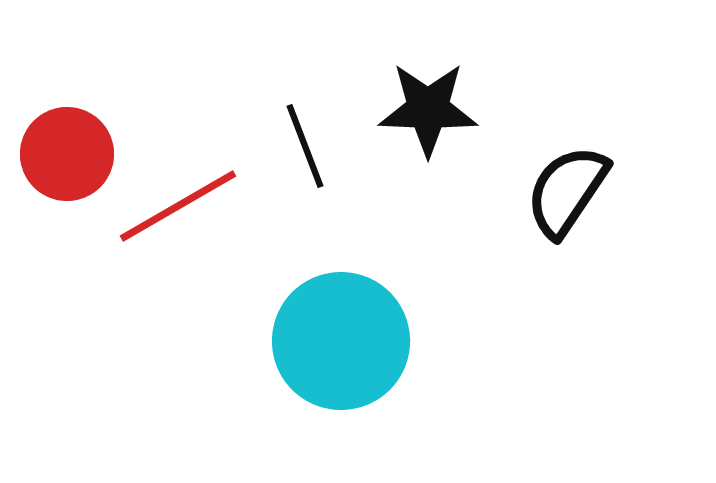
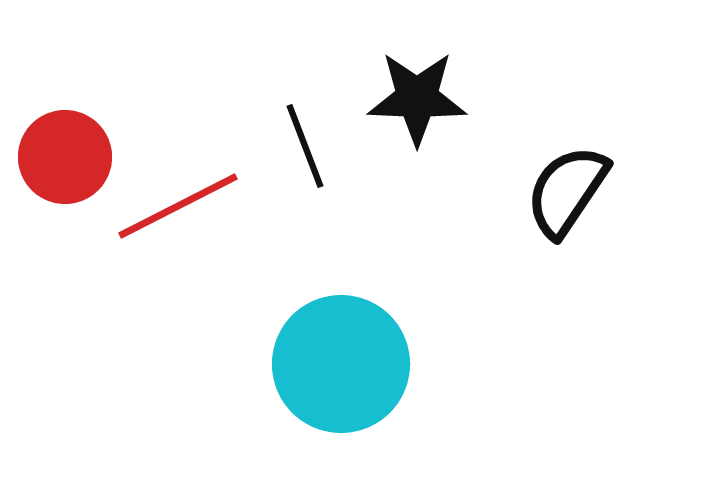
black star: moved 11 px left, 11 px up
red circle: moved 2 px left, 3 px down
red line: rotated 3 degrees clockwise
cyan circle: moved 23 px down
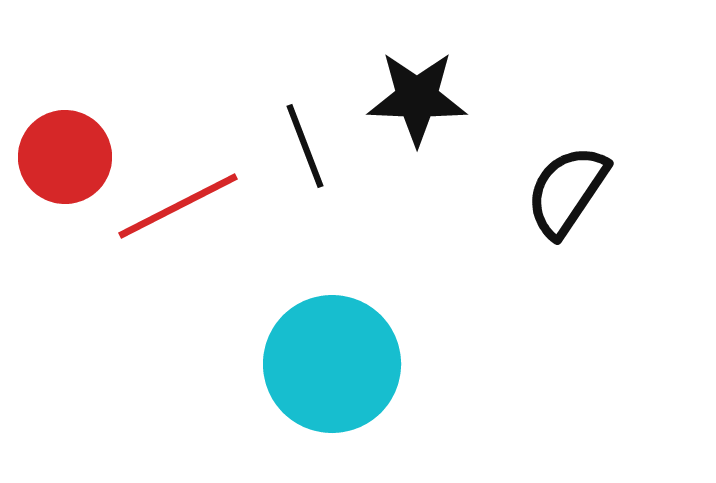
cyan circle: moved 9 px left
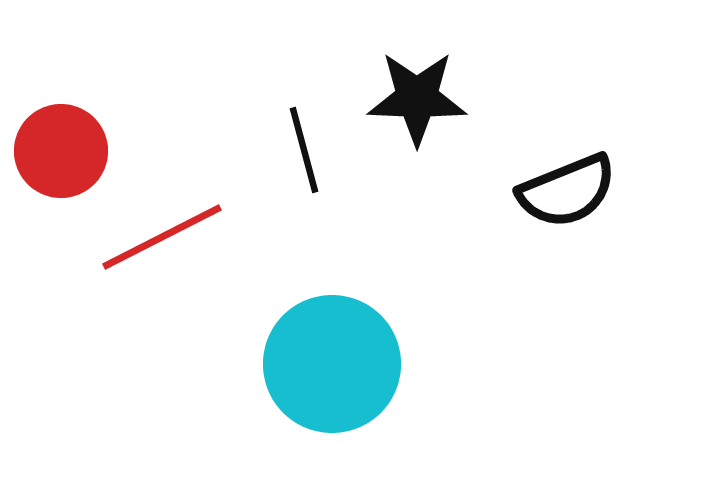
black line: moved 1 px left, 4 px down; rotated 6 degrees clockwise
red circle: moved 4 px left, 6 px up
black semicircle: rotated 146 degrees counterclockwise
red line: moved 16 px left, 31 px down
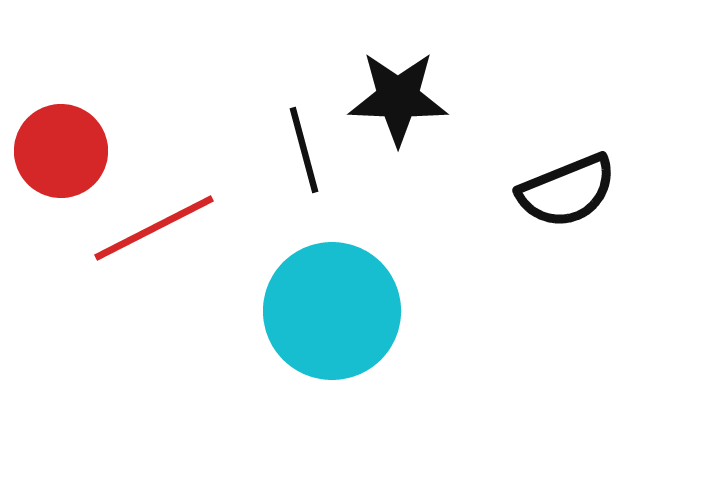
black star: moved 19 px left
red line: moved 8 px left, 9 px up
cyan circle: moved 53 px up
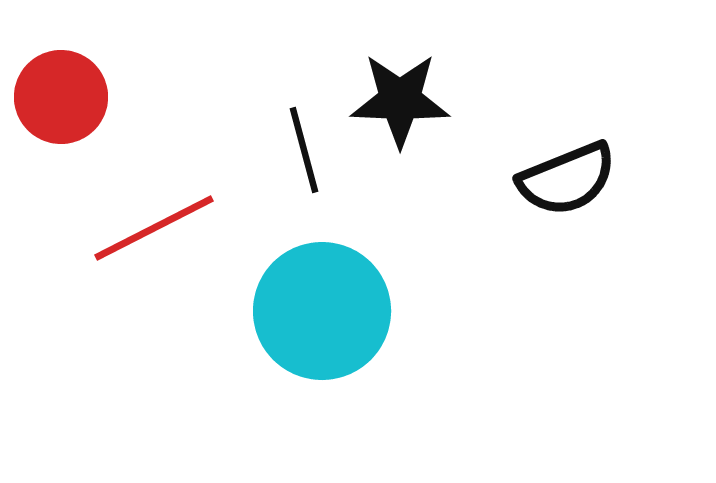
black star: moved 2 px right, 2 px down
red circle: moved 54 px up
black semicircle: moved 12 px up
cyan circle: moved 10 px left
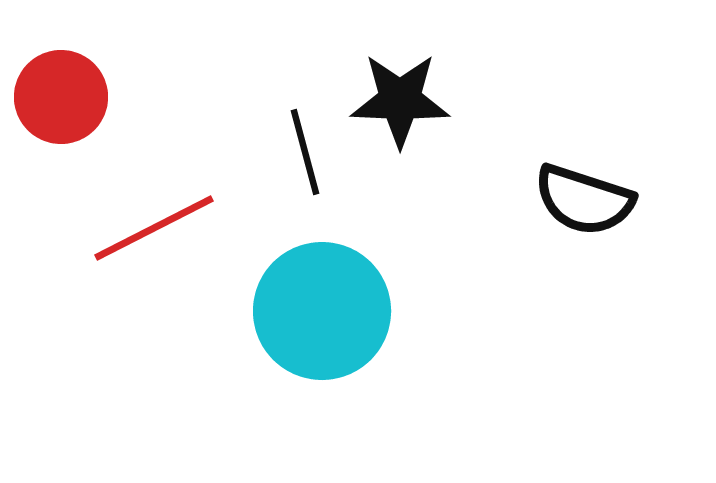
black line: moved 1 px right, 2 px down
black semicircle: moved 17 px right, 21 px down; rotated 40 degrees clockwise
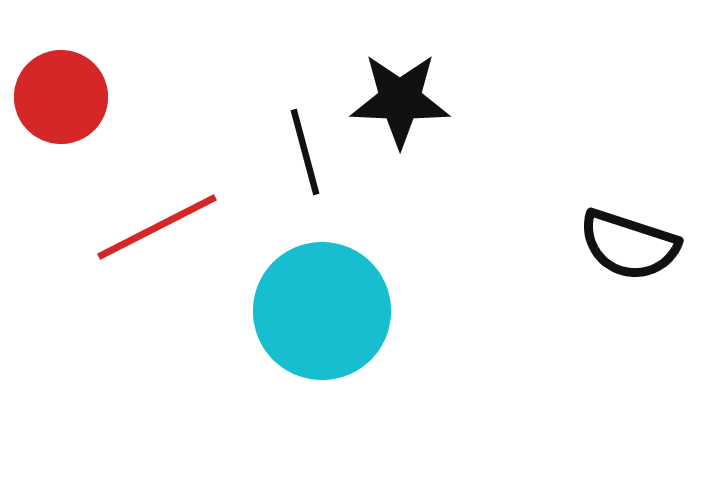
black semicircle: moved 45 px right, 45 px down
red line: moved 3 px right, 1 px up
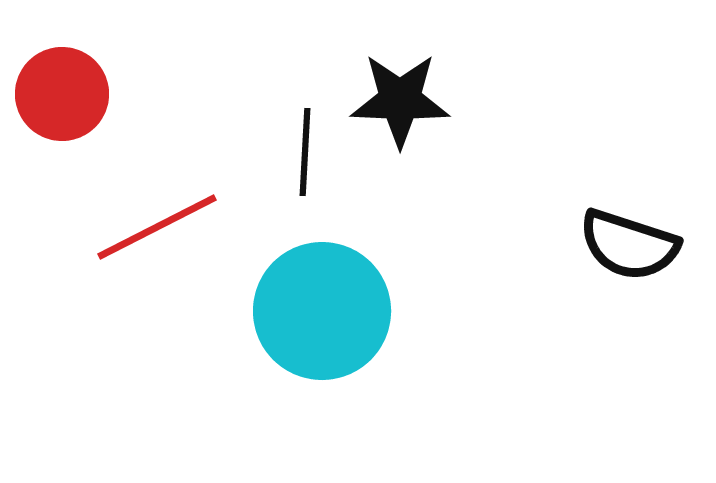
red circle: moved 1 px right, 3 px up
black line: rotated 18 degrees clockwise
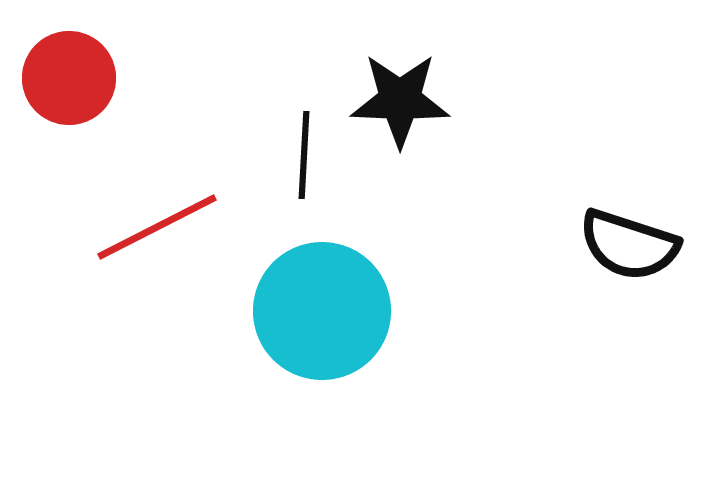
red circle: moved 7 px right, 16 px up
black line: moved 1 px left, 3 px down
